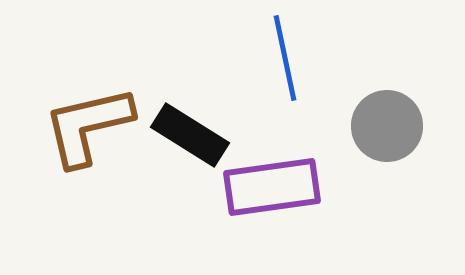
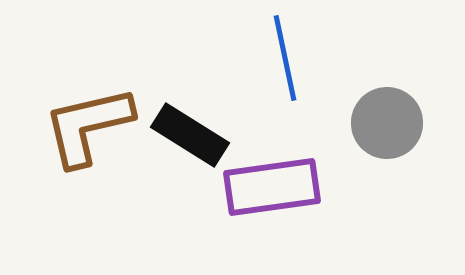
gray circle: moved 3 px up
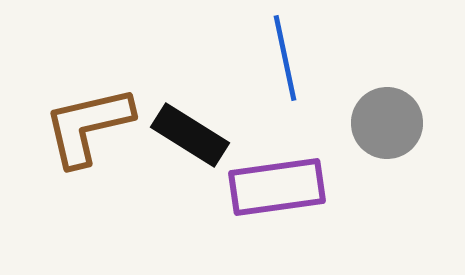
purple rectangle: moved 5 px right
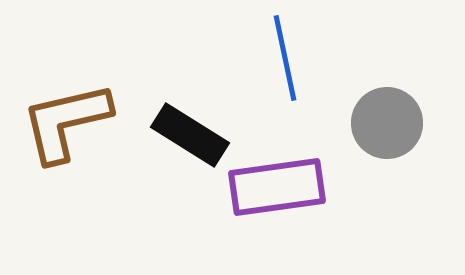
brown L-shape: moved 22 px left, 4 px up
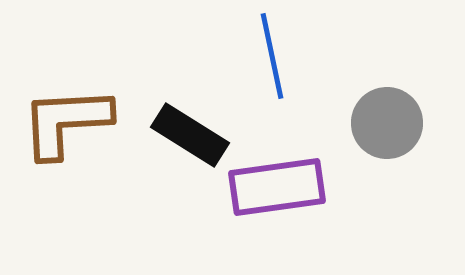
blue line: moved 13 px left, 2 px up
brown L-shape: rotated 10 degrees clockwise
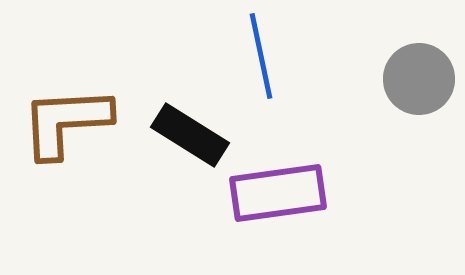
blue line: moved 11 px left
gray circle: moved 32 px right, 44 px up
purple rectangle: moved 1 px right, 6 px down
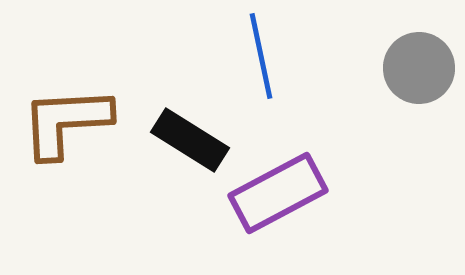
gray circle: moved 11 px up
black rectangle: moved 5 px down
purple rectangle: rotated 20 degrees counterclockwise
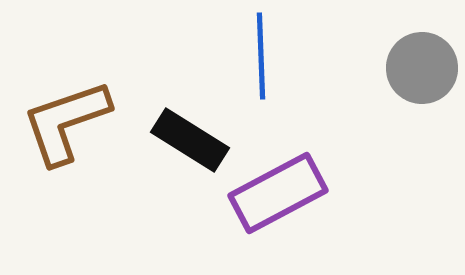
blue line: rotated 10 degrees clockwise
gray circle: moved 3 px right
brown L-shape: rotated 16 degrees counterclockwise
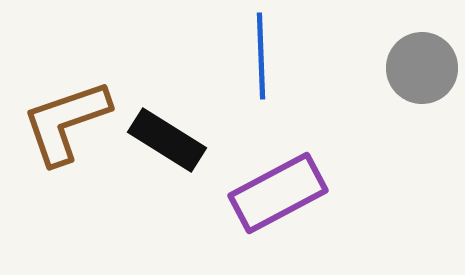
black rectangle: moved 23 px left
